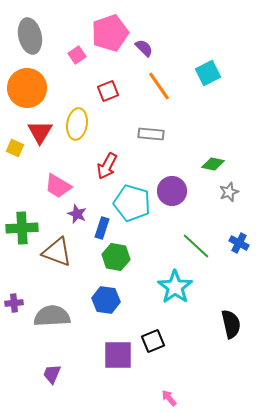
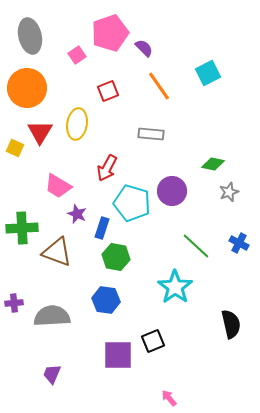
red arrow: moved 2 px down
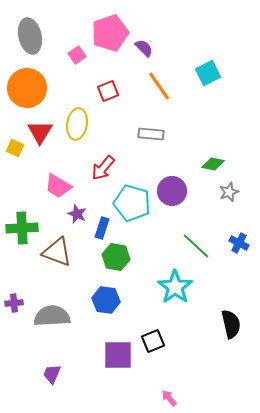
red arrow: moved 4 px left; rotated 12 degrees clockwise
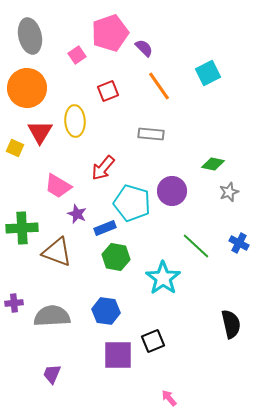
yellow ellipse: moved 2 px left, 3 px up; rotated 12 degrees counterclockwise
blue rectangle: moved 3 px right; rotated 50 degrees clockwise
cyan star: moved 12 px left, 9 px up
blue hexagon: moved 11 px down
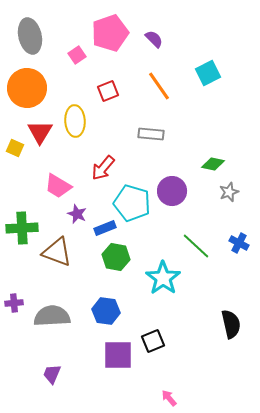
purple semicircle: moved 10 px right, 9 px up
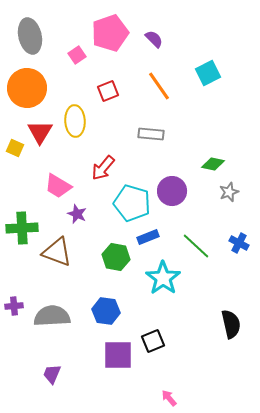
blue rectangle: moved 43 px right, 9 px down
purple cross: moved 3 px down
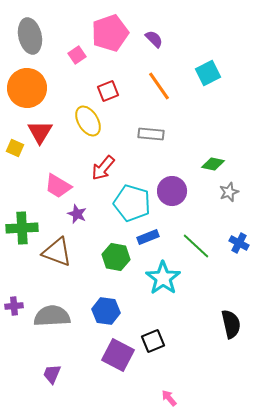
yellow ellipse: moved 13 px right; rotated 28 degrees counterclockwise
purple square: rotated 28 degrees clockwise
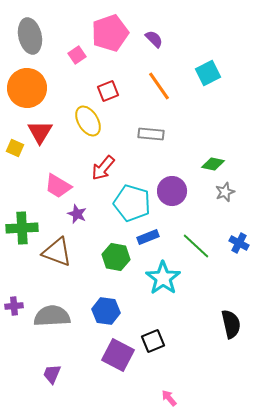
gray star: moved 4 px left
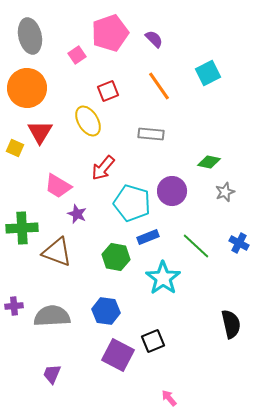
green diamond: moved 4 px left, 2 px up
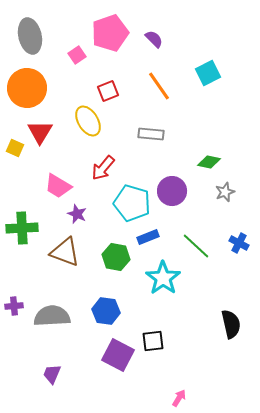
brown triangle: moved 8 px right
black square: rotated 15 degrees clockwise
pink arrow: moved 10 px right; rotated 72 degrees clockwise
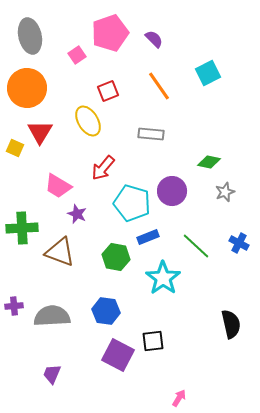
brown triangle: moved 5 px left
